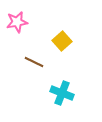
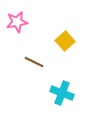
yellow square: moved 3 px right
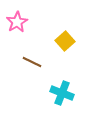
pink star: rotated 20 degrees counterclockwise
brown line: moved 2 px left
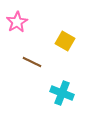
yellow square: rotated 18 degrees counterclockwise
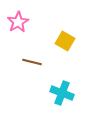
pink star: moved 1 px right
brown line: rotated 12 degrees counterclockwise
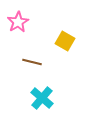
cyan cross: moved 20 px left, 5 px down; rotated 20 degrees clockwise
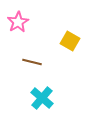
yellow square: moved 5 px right
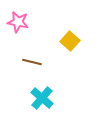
pink star: rotated 30 degrees counterclockwise
yellow square: rotated 12 degrees clockwise
